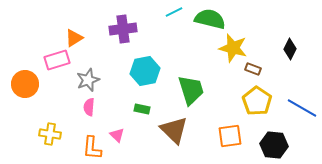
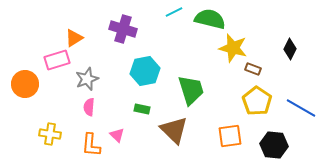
purple cross: rotated 24 degrees clockwise
gray star: moved 1 px left, 1 px up
blue line: moved 1 px left
orange L-shape: moved 1 px left, 3 px up
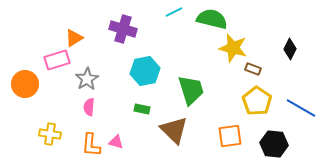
green semicircle: moved 2 px right
gray star: rotated 10 degrees counterclockwise
pink triangle: moved 1 px left, 7 px down; rotated 28 degrees counterclockwise
black hexagon: moved 1 px up
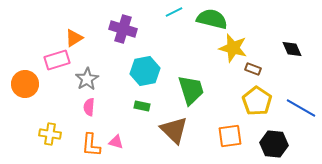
black diamond: moved 2 px right; rotated 50 degrees counterclockwise
green rectangle: moved 3 px up
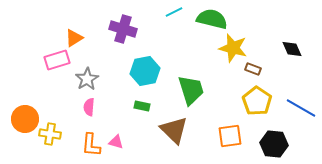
orange circle: moved 35 px down
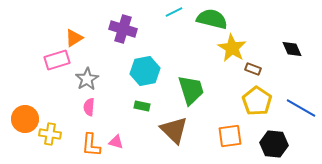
yellow star: moved 1 px left; rotated 16 degrees clockwise
